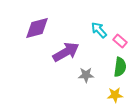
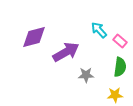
purple diamond: moved 3 px left, 9 px down
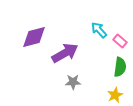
purple arrow: moved 1 px left, 1 px down
gray star: moved 13 px left, 7 px down
yellow star: rotated 21 degrees counterclockwise
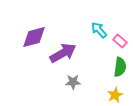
purple arrow: moved 2 px left
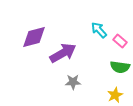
green semicircle: rotated 90 degrees clockwise
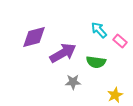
green semicircle: moved 24 px left, 5 px up
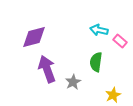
cyan arrow: rotated 36 degrees counterclockwise
purple arrow: moved 16 px left, 16 px down; rotated 80 degrees counterclockwise
green semicircle: rotated 90 degrees clockwise
gray star: rotated 28 degrees counterclockwise
yellow star: moved 2 px left
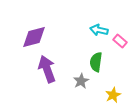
gray star: moved 8 px right, 1 px up
